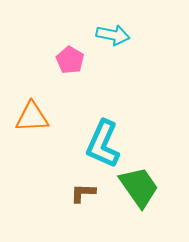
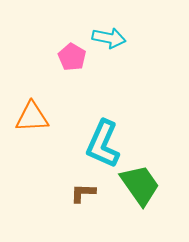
cyan arrow: moved 4 px left, 3 px down
pink pentagon: moved 2 px right, 3 px up
green trapezoid: moved 1 px right, 2 px up
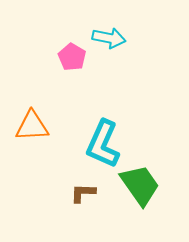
orange triangle: moved 9 px down
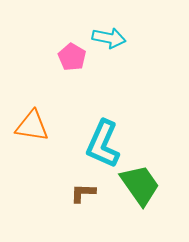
orange triangle: rotated 12 degrees clockwise
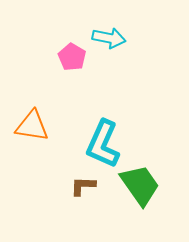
brown L-shape: moved 7 px up
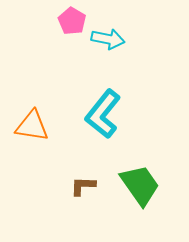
cyan arrow: moved 1 px left, 1 px down
pink pentagon: moved 36 px up
cyan L-shape: moved 30 px up; rotated 15 degrees clockwise
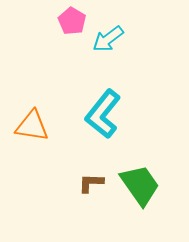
cyan arrow: rotated 132 degrees clockwise
brown L-shape: moved 8 px right, 3 px up
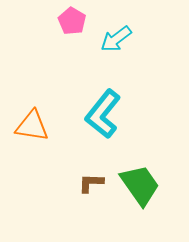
cyan arrow: moved 8 px right
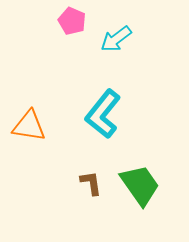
pink pentagon: rotated 8 degrees counterclockwise
orange triangle: moved 3 px left
brown L-shape: rotated 80 degrees clockwise
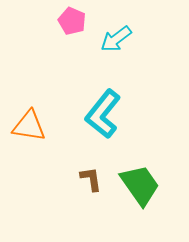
brown L-shape: moved 4 px up
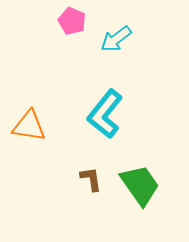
cyan L-shape: moved 2 px right
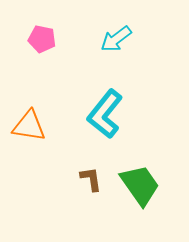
pink pentagon: moved 30 px left, 18 px down; rotated 12 degrees counterclockwise
